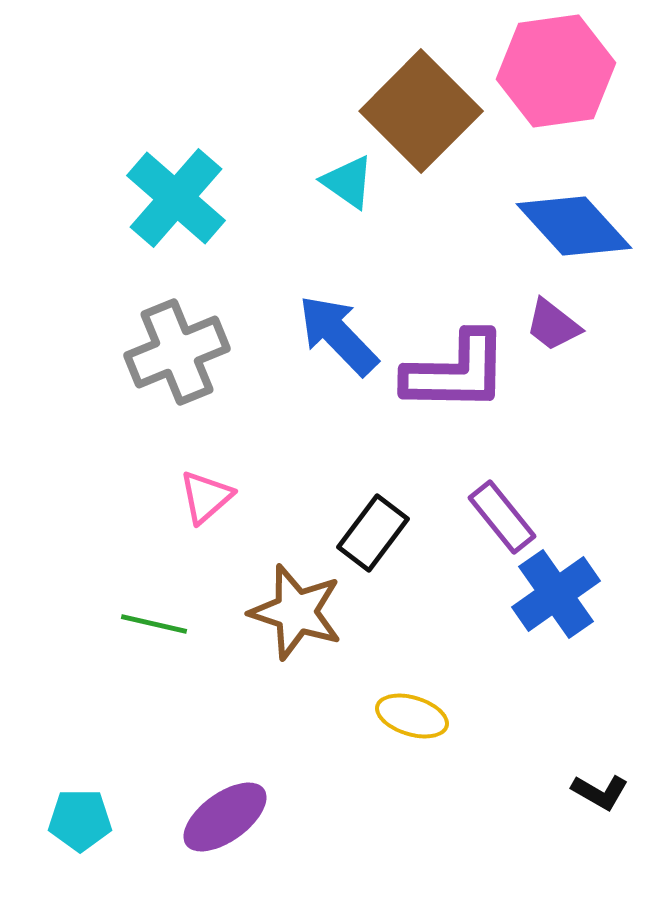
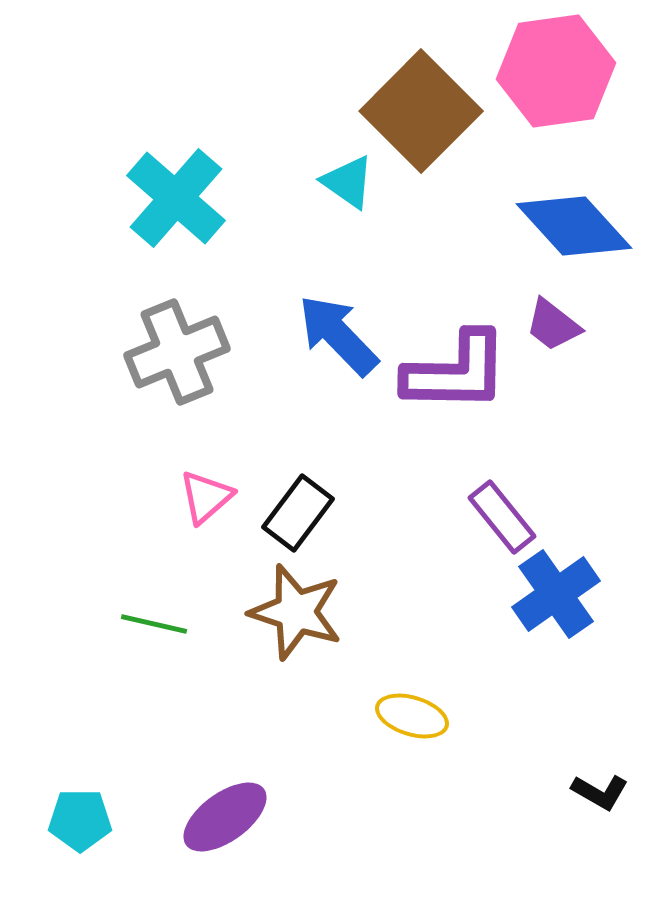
black rectangle: moved 75 px left, 20 px up
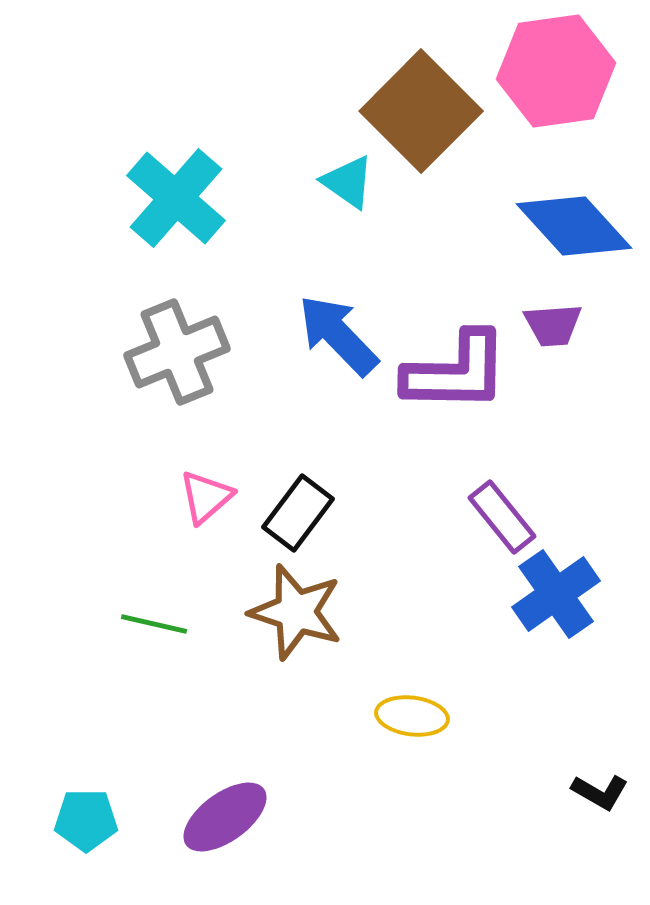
purple trapezoid: rotated 42 degrees counterclockwise
yellow ellipse: rotated 10 degrees counterclockwise
cyan pentagon: moved 6 px right
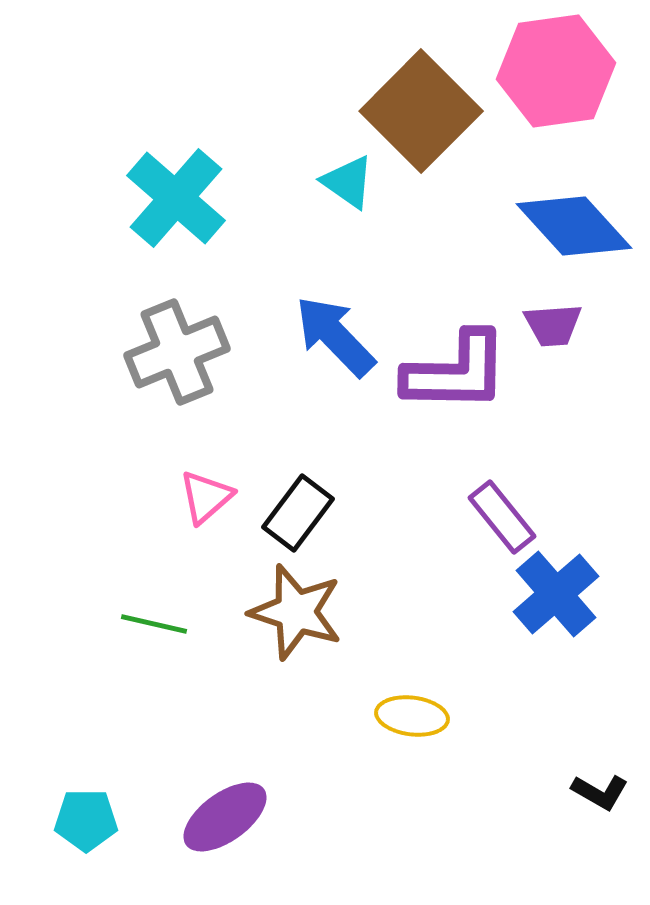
blue arrow: moved 3 px left, 1 px down
blue cross: rotated 6 degrees counterclockwise
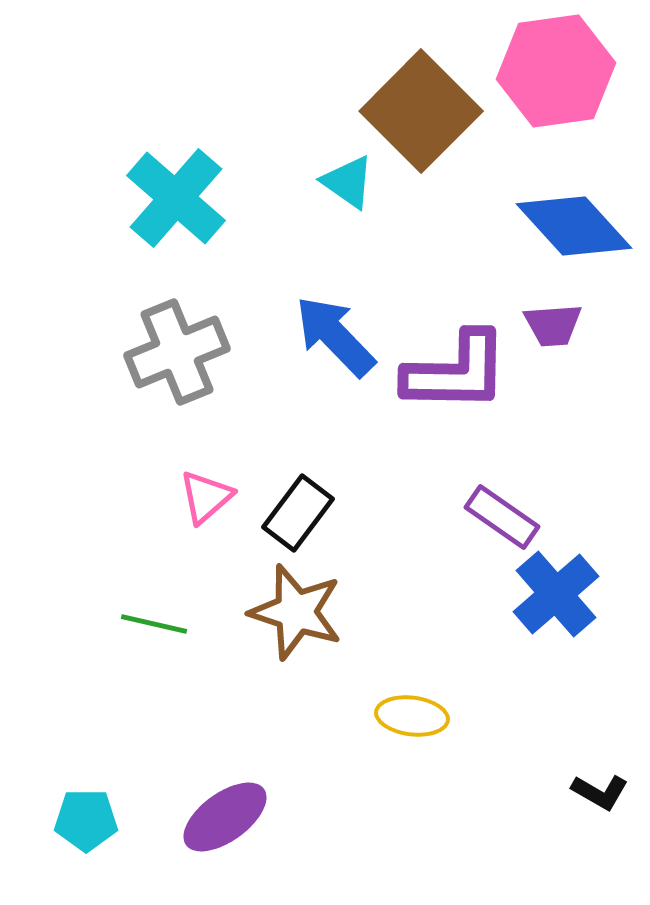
purple rectangle: rotated 16 degrees counterclockwise
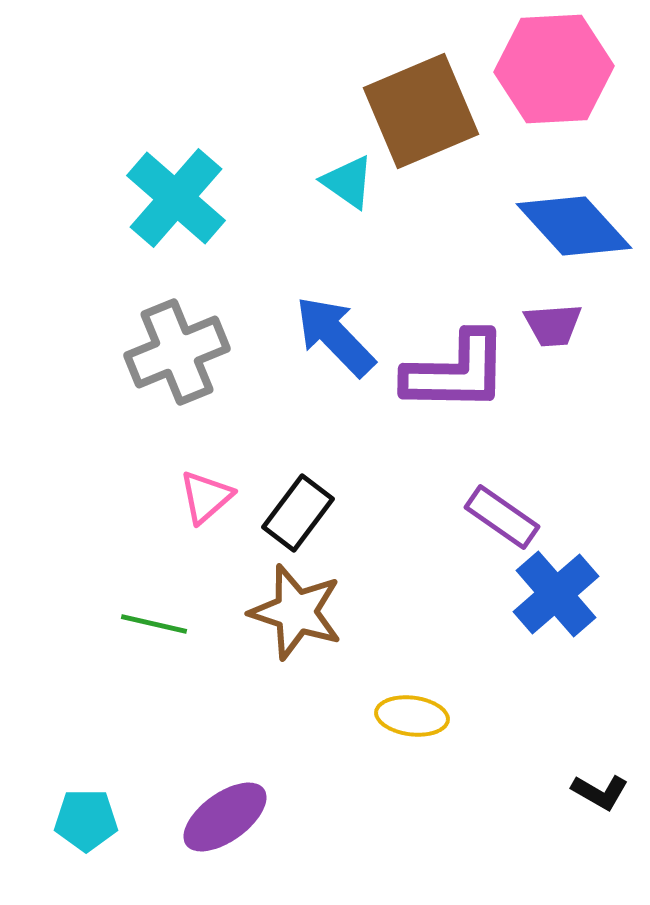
pink hexagon: moved 2 px left, 2 px up; rotated 5 degrees clockwise
brown square: rotated 22 degrees clockwise
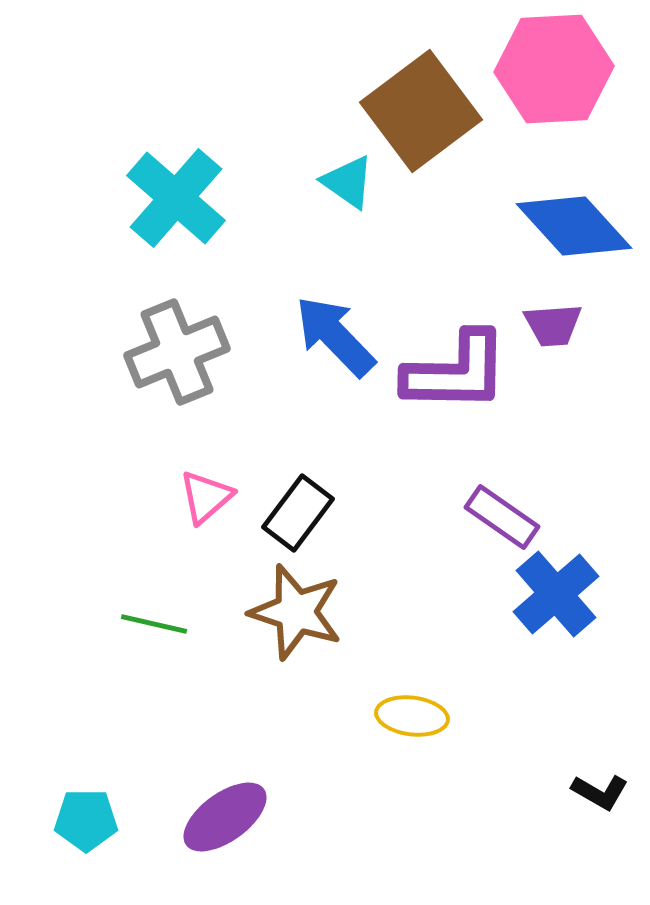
brown square: rotated 14 degrees counterclockwise
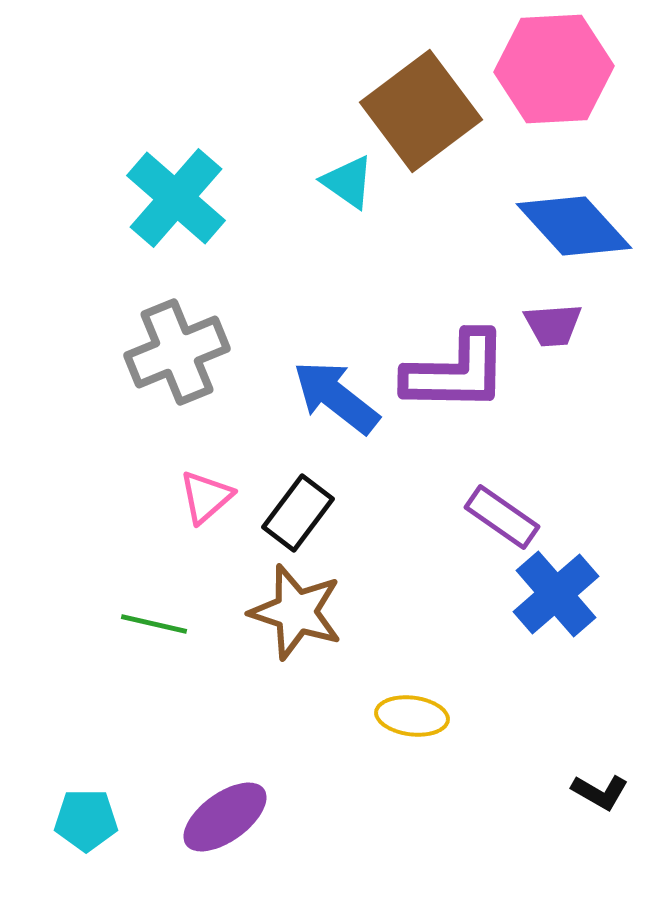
blue arrow: moved 1 px right, 61 px down; rotated 8 degrees counterclockwise
